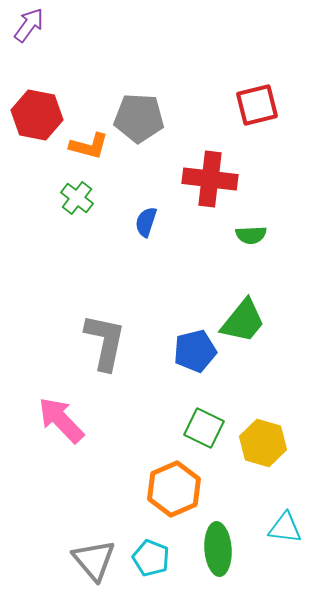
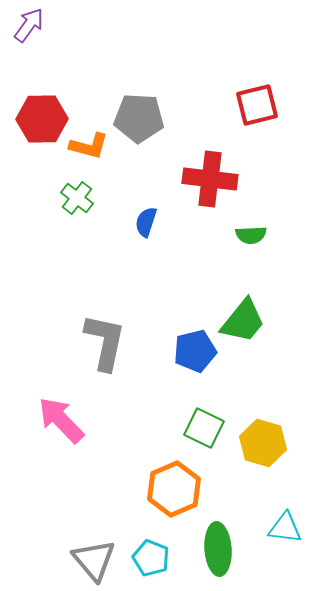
red hexagon: moved 5 px right, 4 px down; rotated 12 degrees counterclockwise
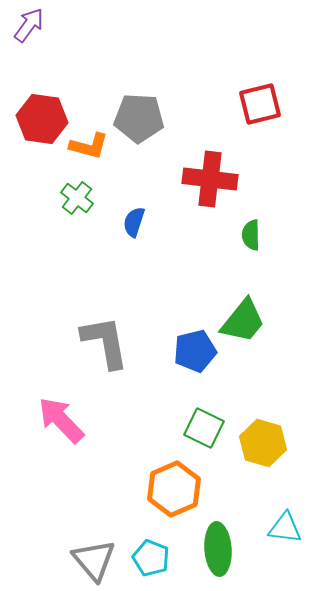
red square: moved 3 px right, 1 px up
red hexagon: rotated 9 degrees clockwise
blue semicircle: moved 12 px left
green semicircle: rotated 92 degrees clockwise
gray L-shape: rotated 22 degrees counterclockwise
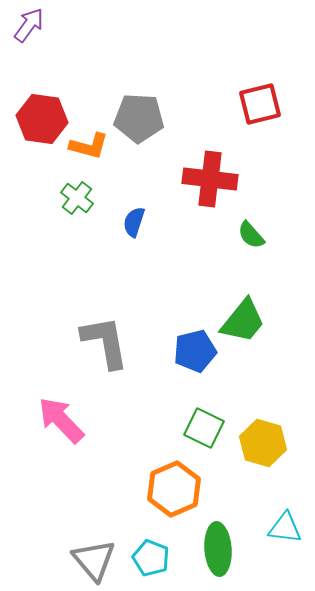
green semicircle: rotated 40 degrees counterclockwise
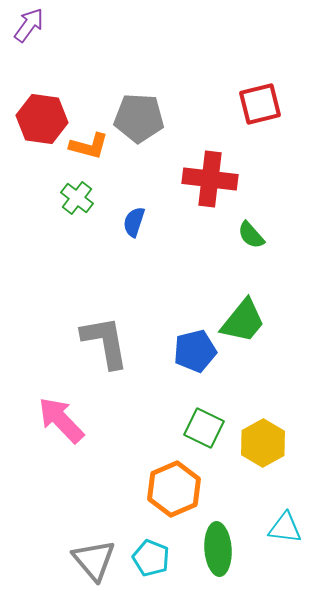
yellow hexagon: rotated 15 degrees clockwise
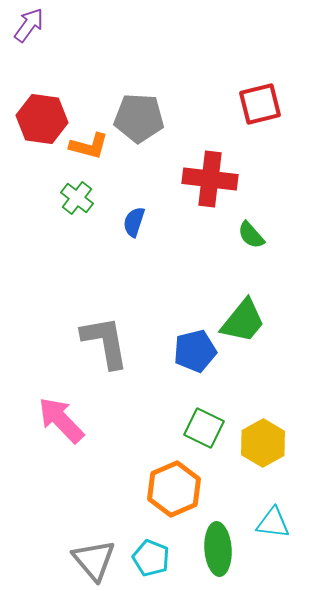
cyan triangle: moved 12 px left, 5 px up
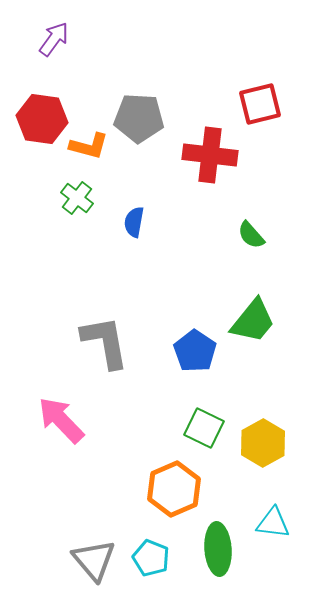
purple arrow: moved 25 px right, 14 px down
red cross: moved 24 px up
blue semicircle: rotated 8 degrees counterclockwise
green trapezoid: moved 10 px right
blue pentagon: rotated 24 degrees counterclockwise
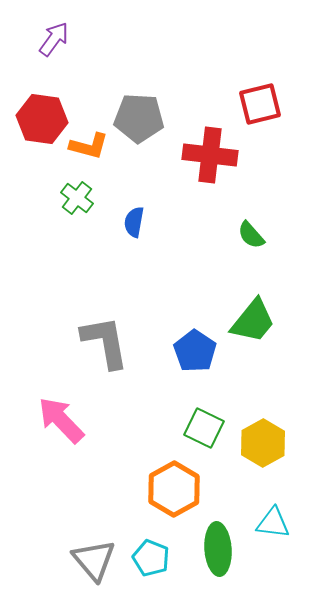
orange hexagon: rotated 6 degrees counterclockwise
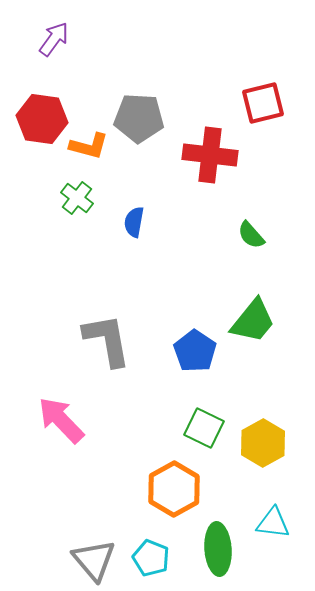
red square: moved 3 px right, 1 px up
gray L-shape: moved 2 px right, 2 px up
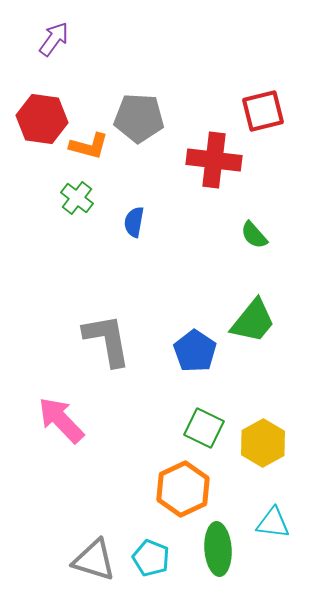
red square: moved 8 px down
red cross: moved 4 px right, 5 px down
green semicircle: moved 3 px right
orange hexagon: moved 9 px right; rotated 4 degrees clockwise
gray triangle: rotated 33 degrees counterclockwise
